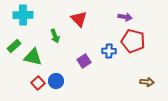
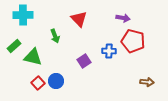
purple arrow: moved 2 px left, 1 px down
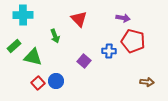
purple square: rotated 16 degrees counterclockwise
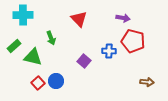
green arrow: moved 4 px left, 2 px down
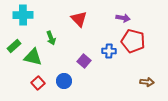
blue circle: moved 8 px right
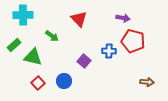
green arrow: moved 1 px right, 2 px up; rotated 32 degrees counterclockwise
green rectangle: moved 1 px up
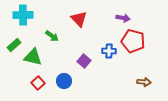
brown arrow: moved 3 px left
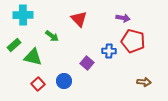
purple square: moved 3 px right, 2 px down
red square: moved 1 px down
